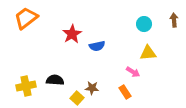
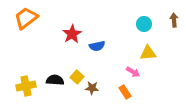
yellow square: moved 21 px up
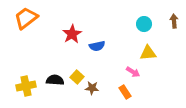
brown arrow: moved 1 px down
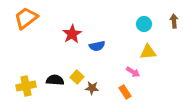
yellow triangle: moved 1 px up
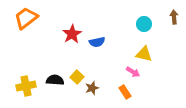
brown arrow: moved 4 px up
blue semicircle: moved 4 px up
yellow triangle: moved 4 px left, 2 px down; rotated 18 degrees clockwise
brown star: rotated 24 degrees counterclockwise
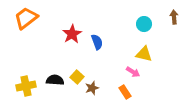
blue semicircle: rotated 98 degrees counterclockwise
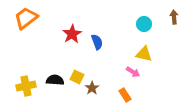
yellow square: rotated 16 degrees counterclockwise
brown star: rotated 16 degrees counterclockwise
orange rectangle: moved 3 px down
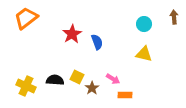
pink arrow: moved 20 px left, 7 px down
yellow cross: rotated 36 degrees clockwise
orange rectangle: rotated 56 degrees counterclockwise
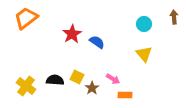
blue semicircle: rotated 35 degrees counterclockwise
yellow triangle: rotated 36 degrees clockwise
yellow cross: rotated 12 degrees clockwise
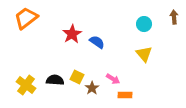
yellow cross: moved 1 px up
